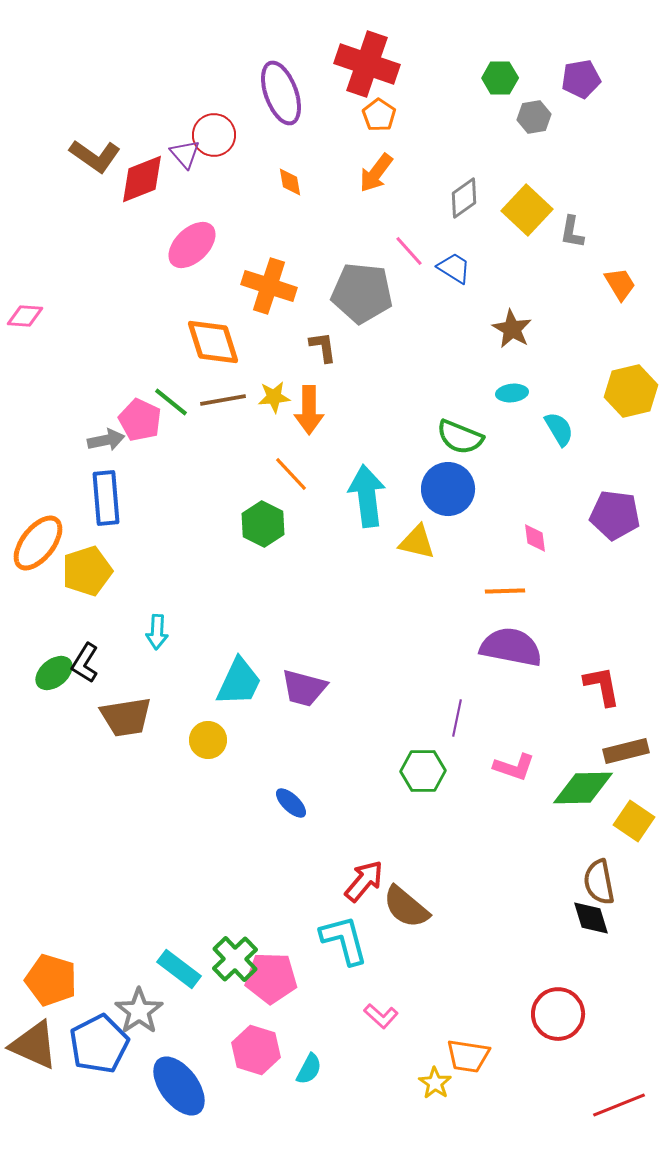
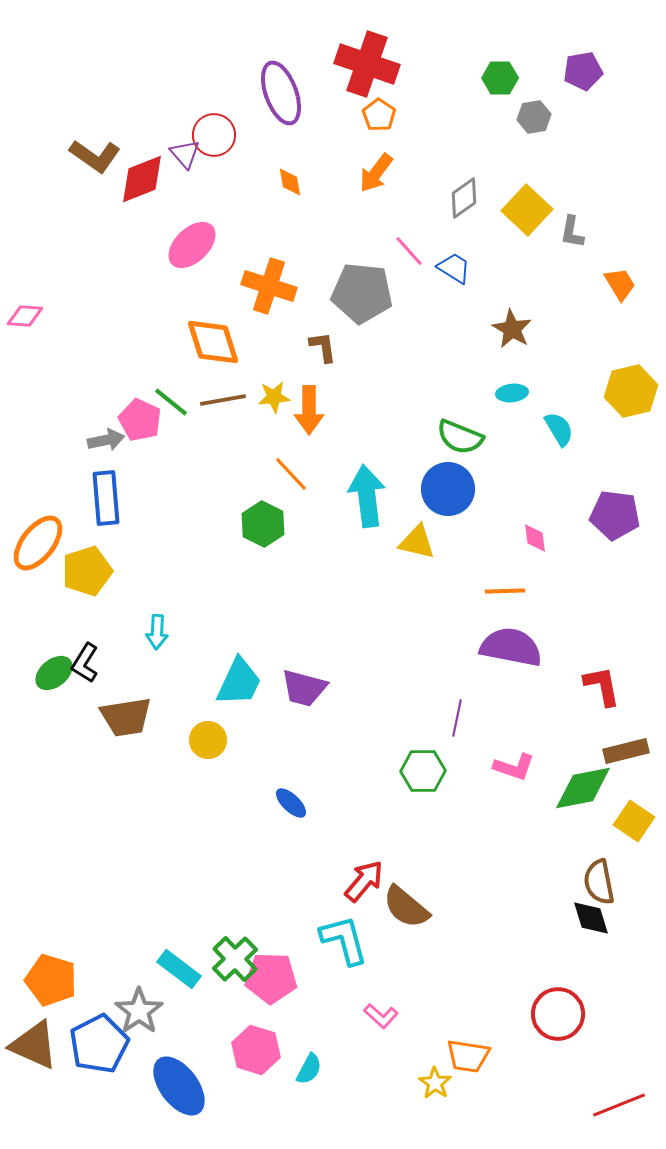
purple pentagon at (581, 79): moved 2 px right, 8 px up
green diamond at (583, 788): rotated 10 degrees counterclockwise
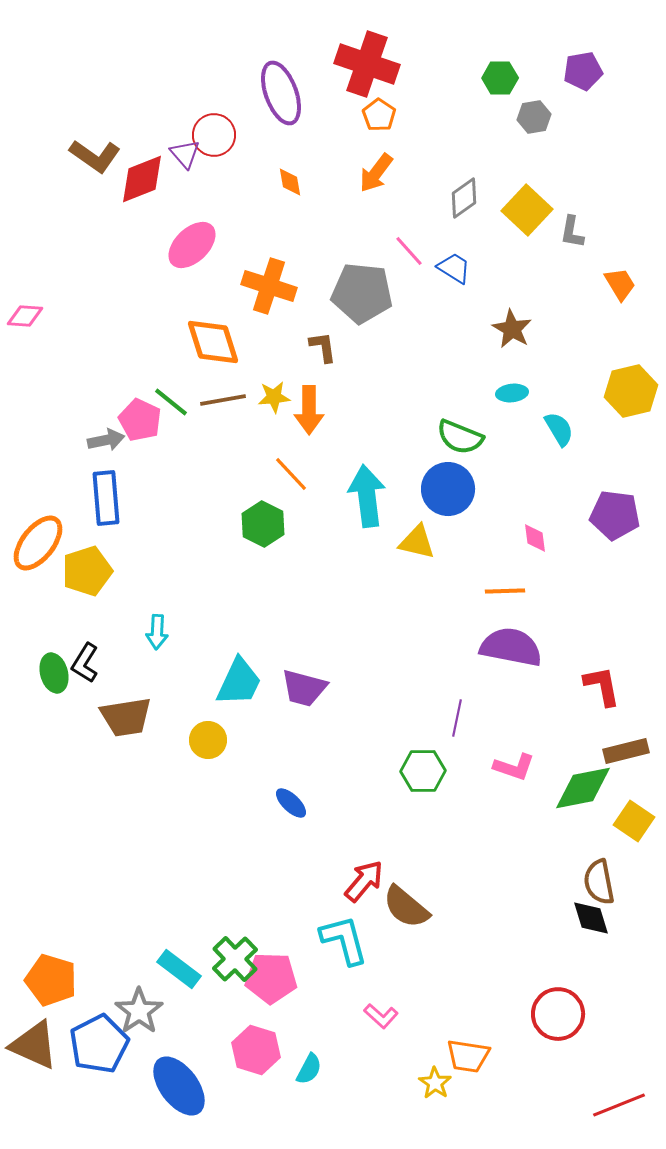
green ellipse at (54, 673): rotated 66 degrees counterclockwise
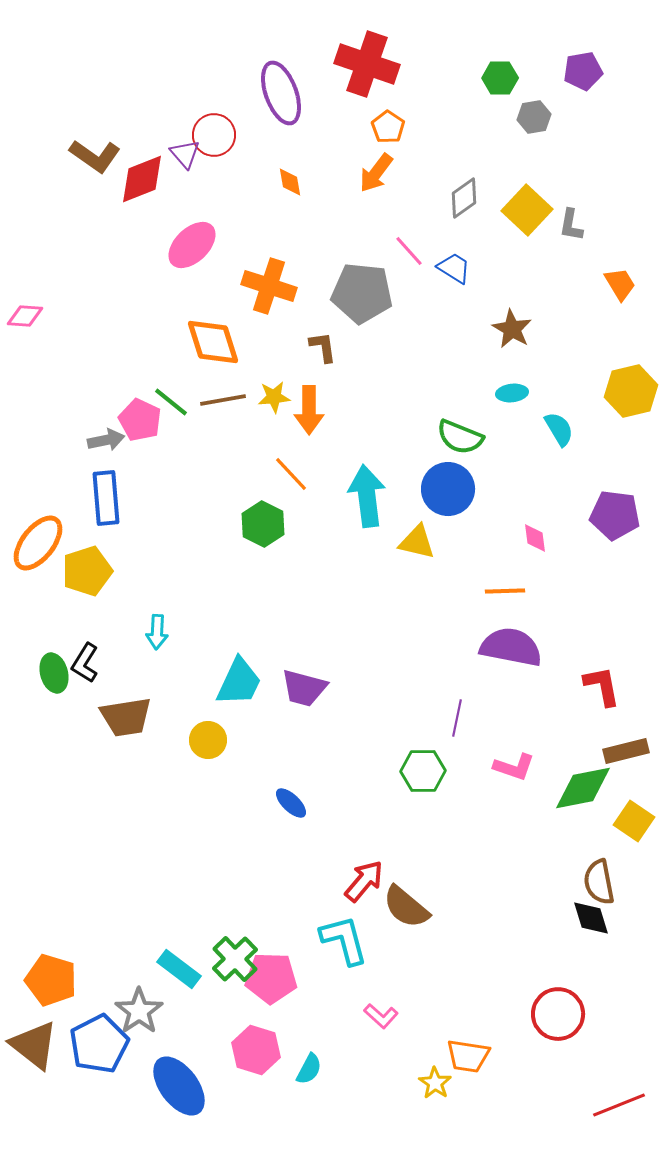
orange pentagon at (379, 115): moved 9 px right, 12 px down
gray L-shape at (572, 232): moved 1 px left, 7 px up
brown triangle at (34, 1045): rotated 14 degrees clockwise
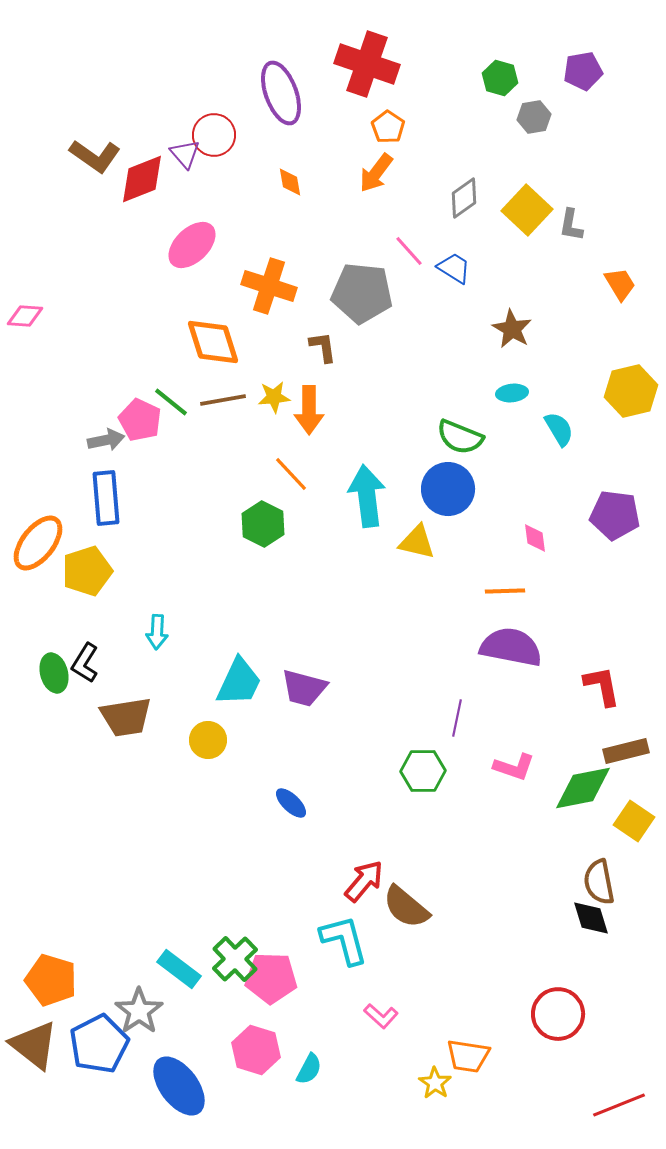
green hexagon at (500, 78): rotated 16 degrees clockwise
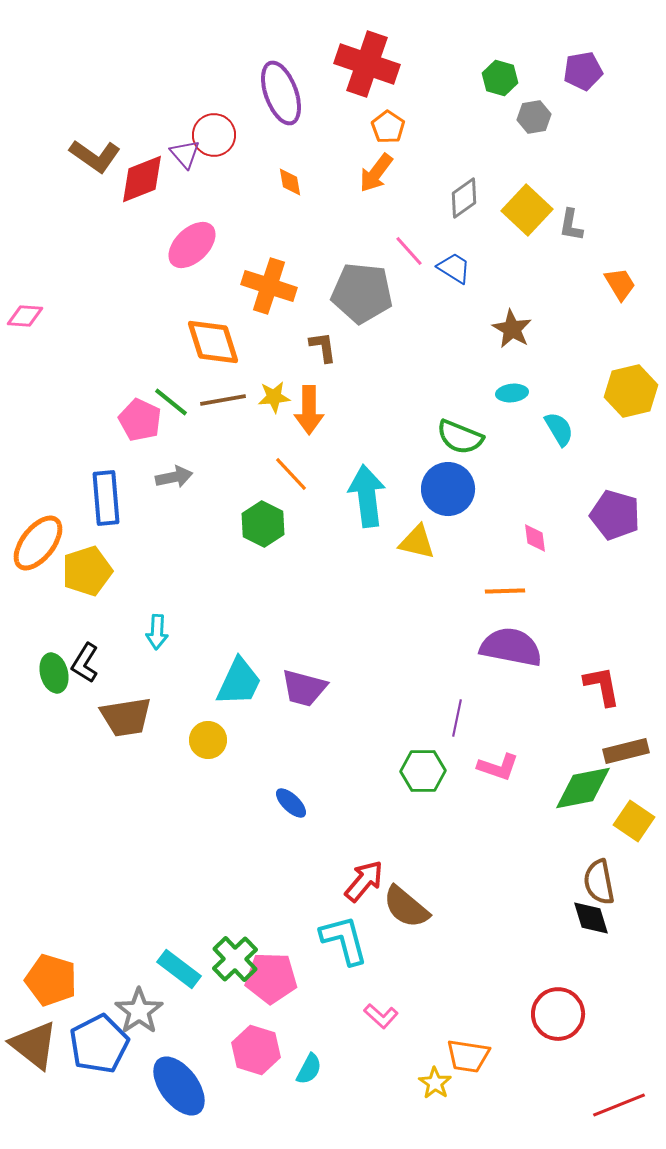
gray arrow at (106, 440): moved 68 px right, 37 px down
purple pentagon at (615, 515): rotated 9 degrees clockwise
pink L-shape at (514, 767): moved 16 px left
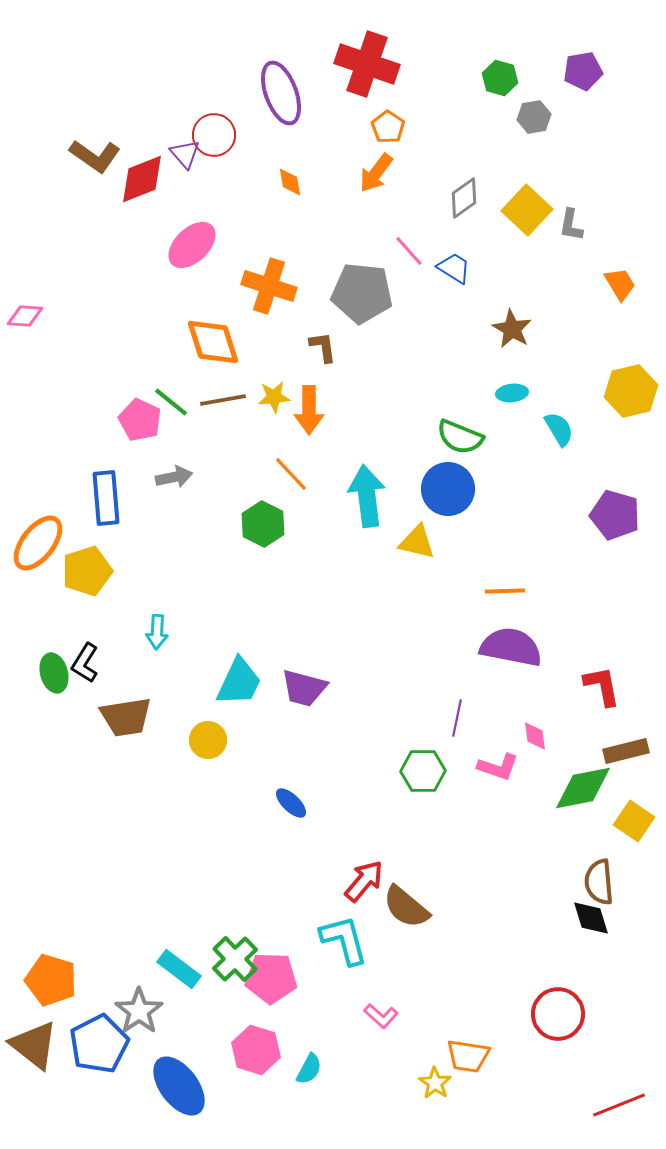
pink diamond at (535, 538): moved 198 px down
brown semicircle at (599, 882): rotated 6 degrees clockwise
